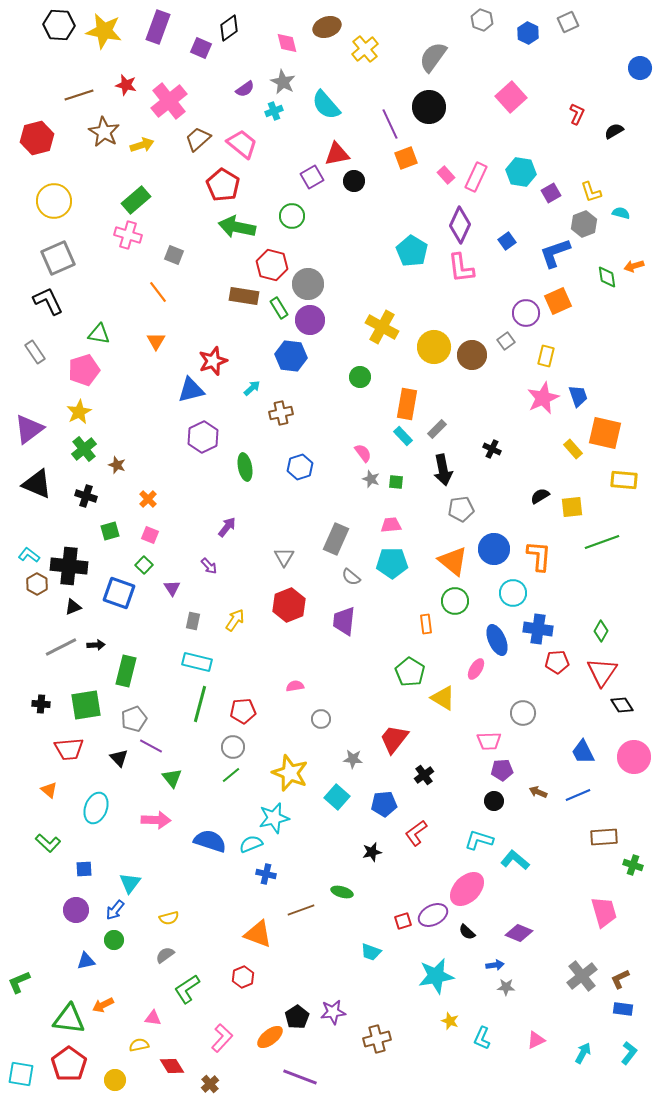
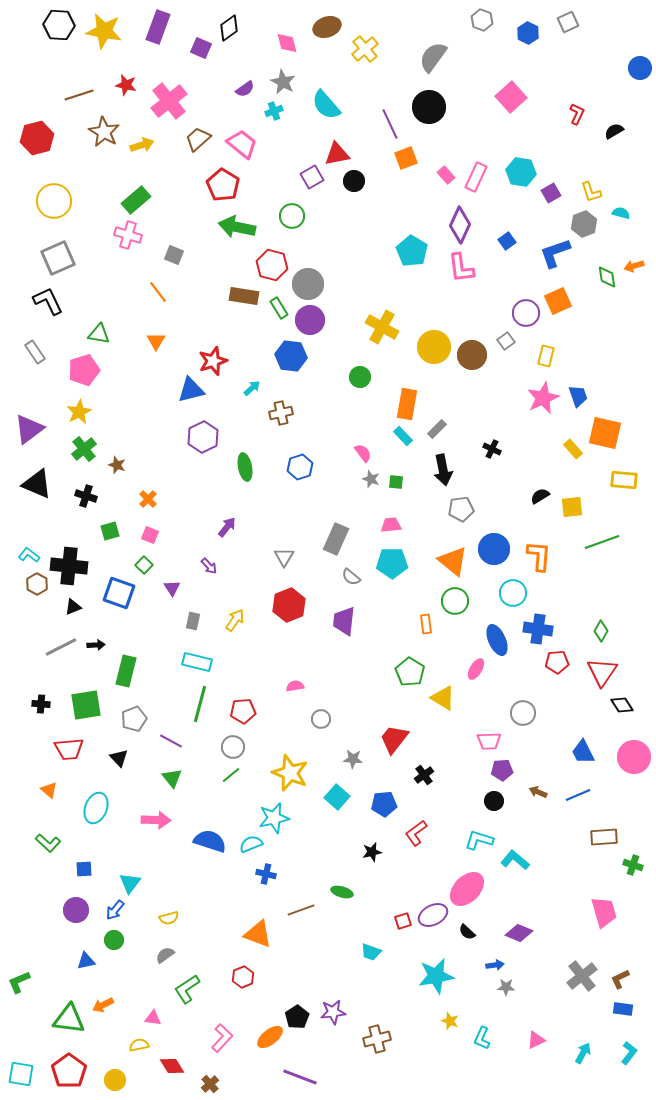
purple line at (151, 746): moved 20 px right, 5 px up
red pentagon at (69, 1064): moved 7 px down
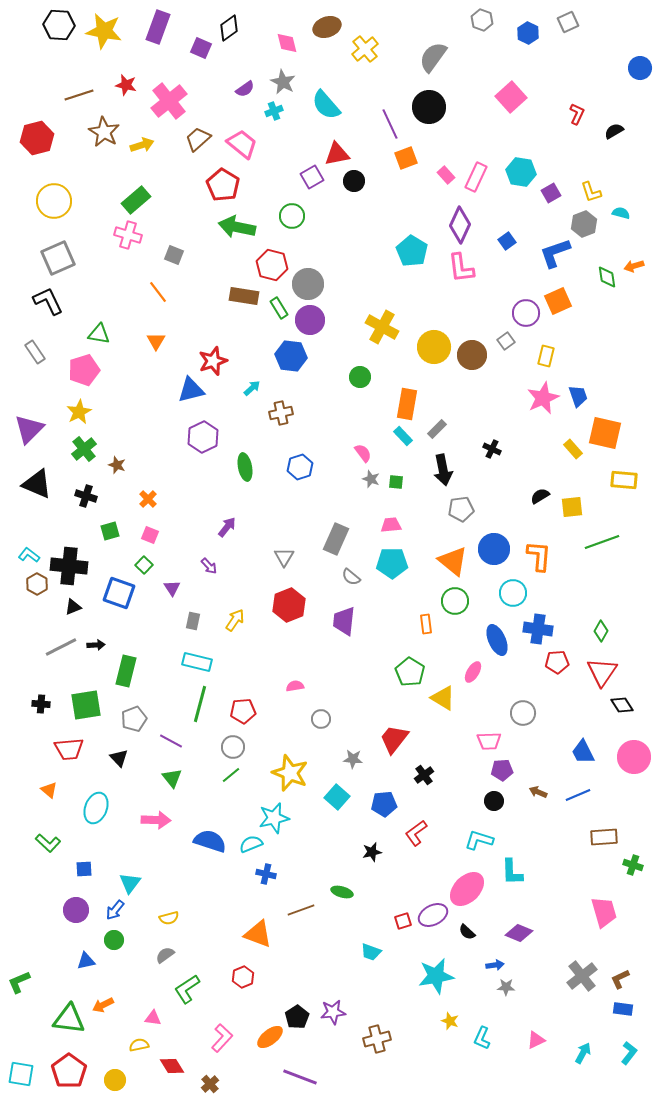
purple triangle at (29, 429): rotated 8 degrees counterclockwise
pink ellipse at (476, 669): moved 3 px left, 3 px down
cyan L-shape at (515, 860): moved 3 px left, 12 px down; rotated 132 degrees counterclockwise
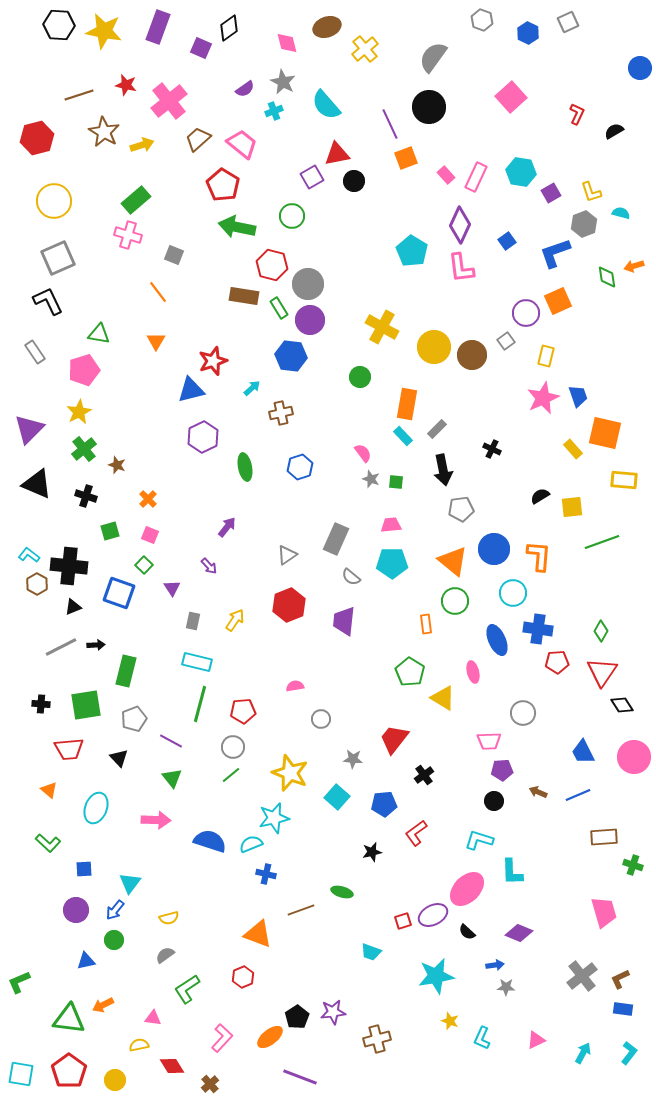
gray triangle at (284, 557): moved 3 px right, 2 px up; rotated 25 degrees clockwise
pink ellipse at (473, 672): rotated 45 degrees counterclockwise
